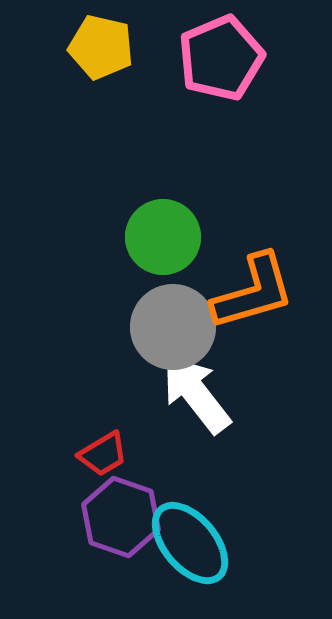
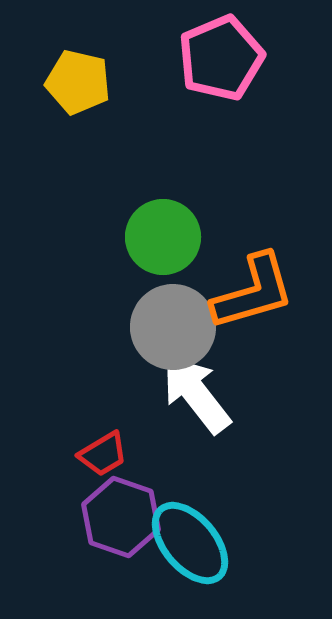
yellow pentagon: moved 23 px left, 35 px down
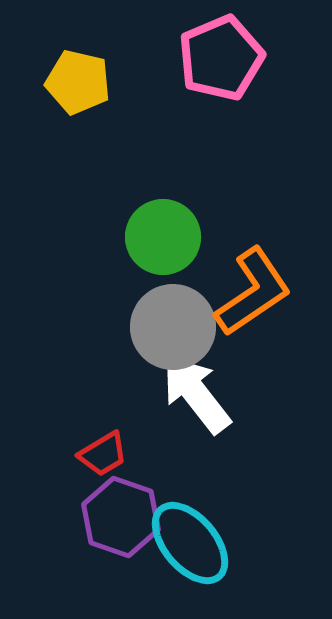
orange L-shape: rotated 18 degrees counterclockwise
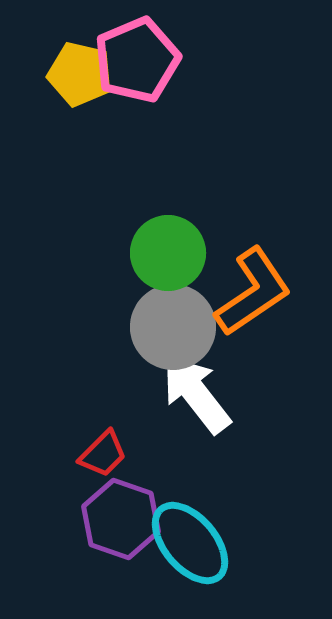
pink pentagon: moved 84 px left, 2 px down
yellow pentagon: moved 2 px right, 8 px up
green circle: moved 5 px right, 16 px down
red trapezoid: rotated 14 degrees counterclockwise
purple hexagon: moved 2 px down
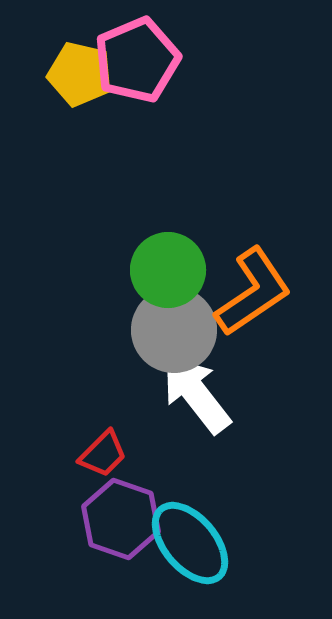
green circle: moved 17 px down
gray circle: moved 1 px right, 3 px down
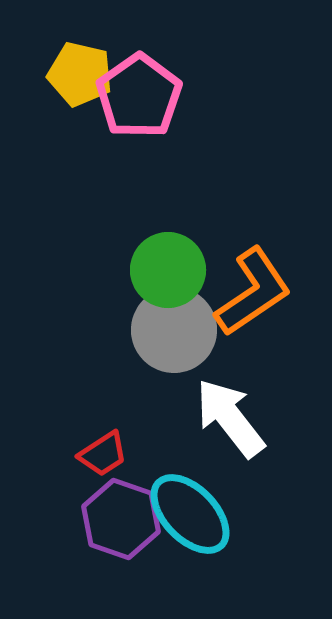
pink pentagon: moved 2 px right, 36 px down; rotated 12 degrees counterclockwise
white arrow: moved 34 px right, 24 px down
red trapezoid: rotated 12 degrees clockwise
cyan ellipse: moved 29 px up; rotated 4 degrees counterclockwise
